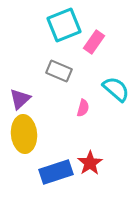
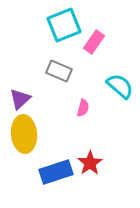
cyan semicircle: moved 4 px right, 3 px up
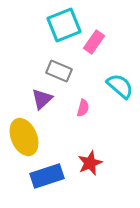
purple triangle: moved 22 px right
yellow ellipse: moved 3 px down; rotated 18 degrees counterclockwise
red star: rotated 10 degrees clockwise
blue rectangle: moved 9 px left, 4 px down
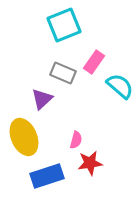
pink rectangle: moved 20 px down
gray rectangle: moved 4 px right, 2 px down
pink semicircle: moved 7 px left, 32 px down
red star: rotated 15 degrees clockwise
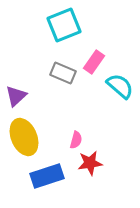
purple triangle: moved 26 px left, 3 px up
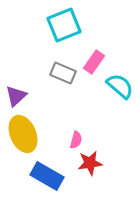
yellow ellipse: moved 1 px left, 3 px up
blue rectangle: rotated 48 degrees clockwise
